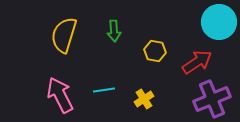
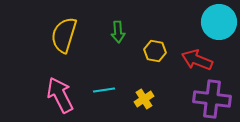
green arrow: moved 4 px right, 1 px down
red arrow: moved 2 px up; rotated 124 degrees counterclockwise
purple cross: rotated 30 degrees clockwise
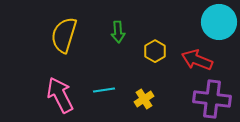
yellow hexagon: rotated 20 degrees clockwise
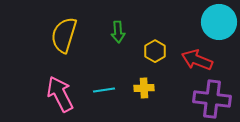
pink arrow: moved 1 px up
yellow cross: moved 11 px up; rotated 30 degrees clockwise
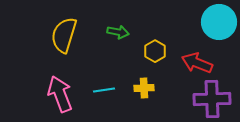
green arrow: rotated 75 degrees counterclockwise
red arrow: moved 3 px down
pink arrow: rotated 6 degrees clockwise
purple cross: rotated 9 degrees counterclockwise
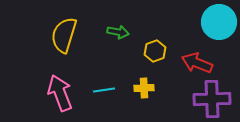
yellow hexagon: rotated 10 degrees clockwise
pink arrow: moved 1 px up
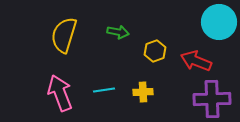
red arrow: moved 1 px left, 2 px up
yellow cross: moved 1 px left, 4 px down
